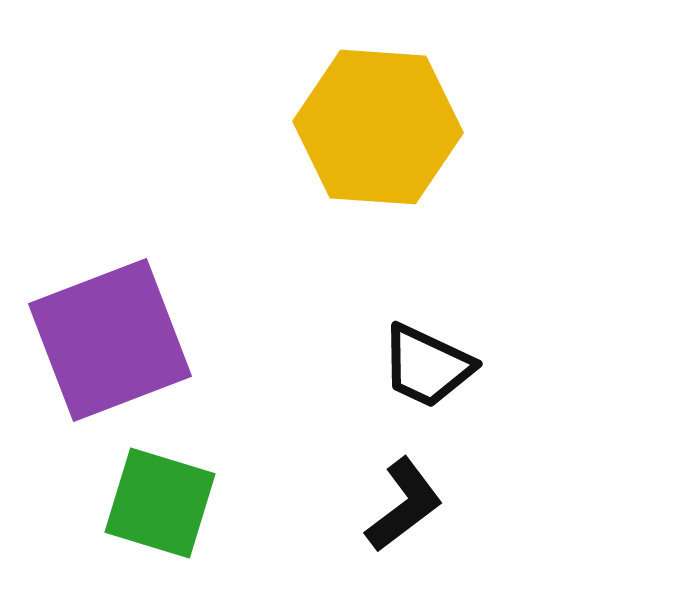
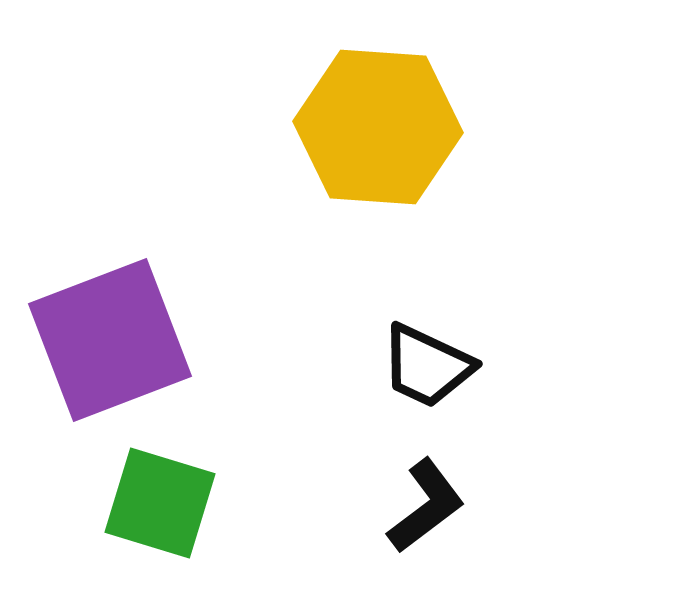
black L-shape: moved 22 px right, 1 px down
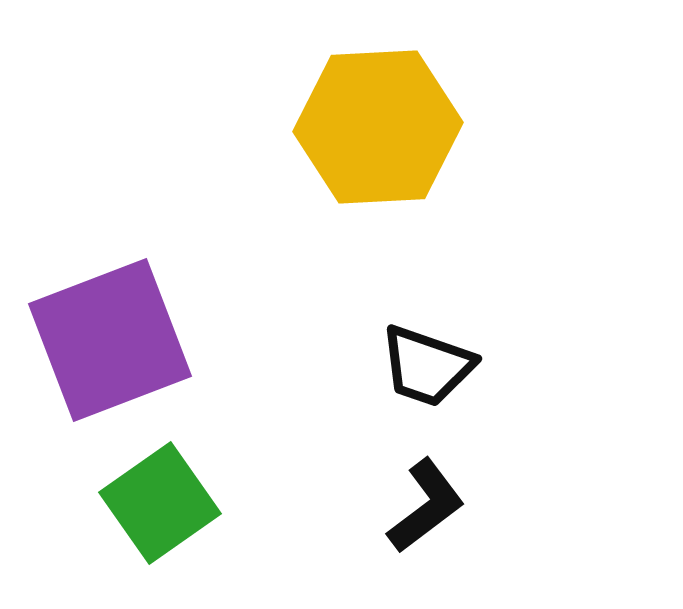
yellow hexagon: rotated 7 degrees counterclockwise
black trapezoid: rotated 6 degrees counterclockwise
green square: rotated 38 degrees clockwise
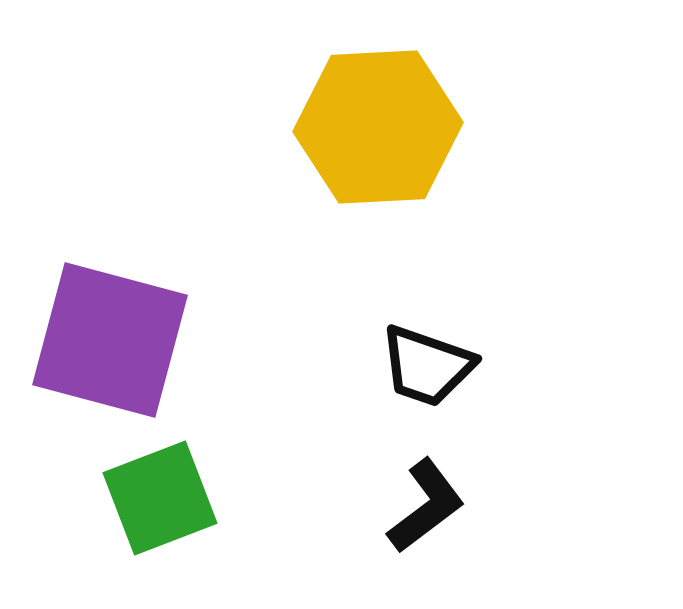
purple square: rotated 36 degrees clockwise
green square: moved 5 px up; rotated 14 degrees clockwise
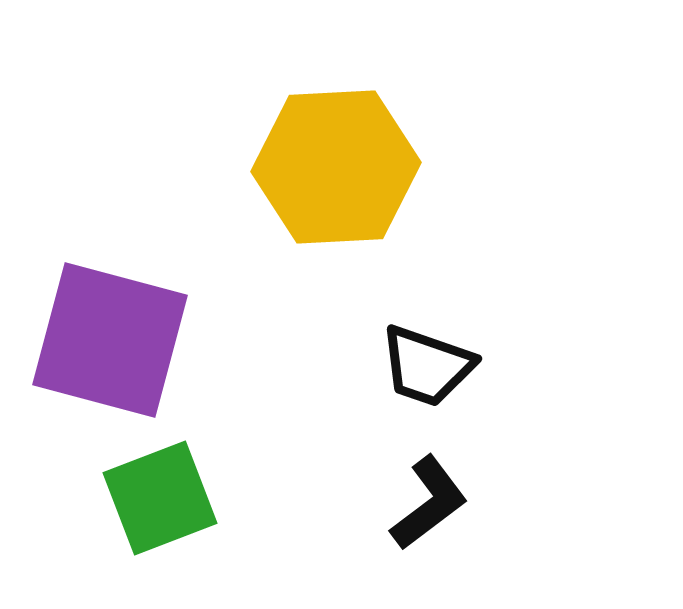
yellow hexagon: moved 42 px left, 40 px down
black L-shape: moved 3 px right, 3 px up
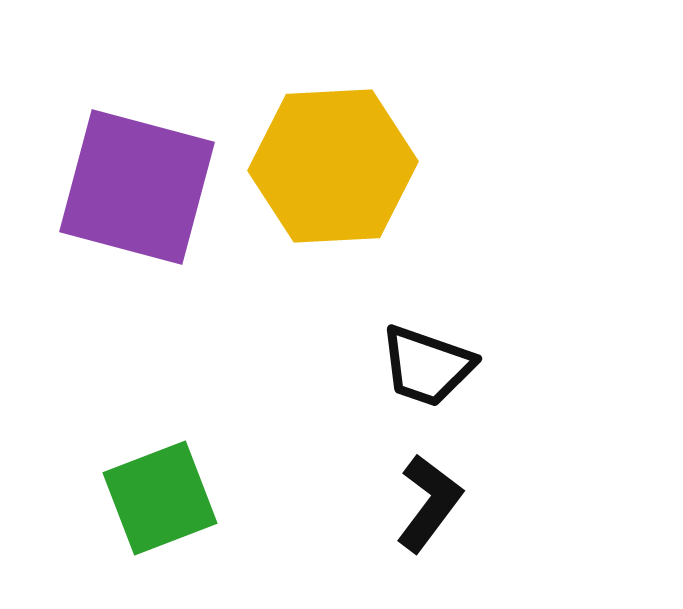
yellow hexagon: moved 3 px left, 1 px up
purple square: moved 27 px right, 153 px up
black L-shape: rotated 16 degrees counterclockwise
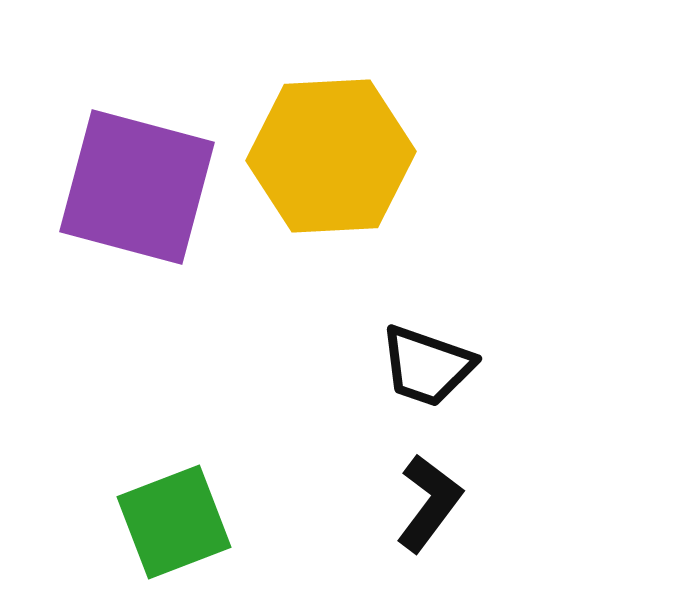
yellow hexagon: moved 2 px left, 10 px up
green square: moved 14 px right, 24 px down
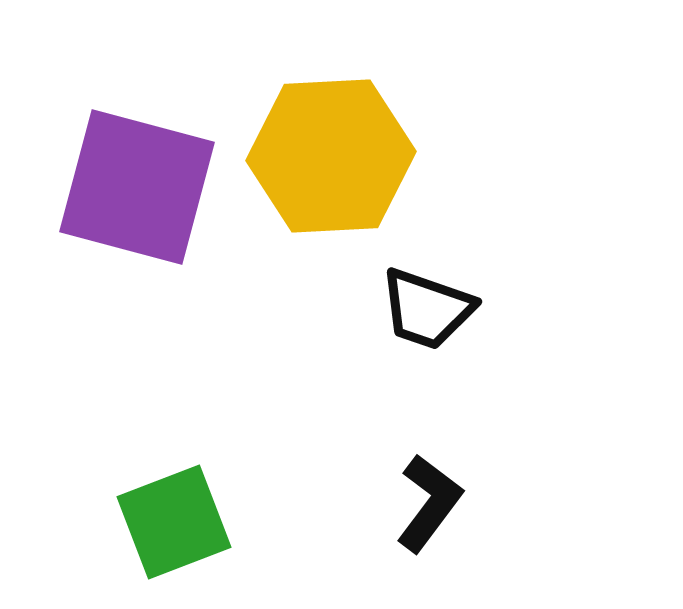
black trapezoid: moved 57 px up
